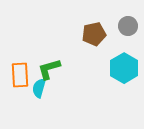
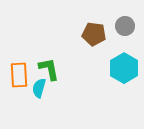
gray circle: moved 3 px left
brown pentagon: rotated 20 degrees clockwise
green L-shape: rotated 95 degrees clockwise
orange rectangle: moved 1 px left
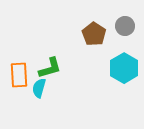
brown pentagon: rotated 25 degrees clockwise
green L-shape: moved 1 px right, 1 px up; rotated 85 degrees clockwise
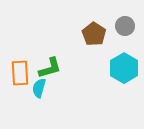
orange rectangle: moved 1 px right, 2 px up
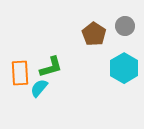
green L-shape: moved 1 px right, 1 px up
cyan semicircle: rotated 24 degrees clockwise
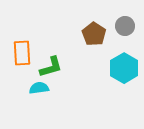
orange rectangle: moved 2 px right, 20 px up
cyan semicircle: rotated 42 degrees clockwise
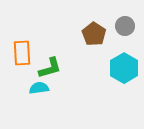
green L-shape: moved 1 px left, 1 px down
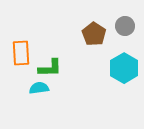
orange rectangle: moved 1 px left
green L-shape: rotated 15 degrees clockwise
